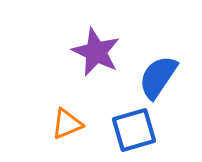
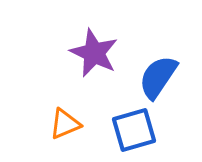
purple star: moved 2 px left, 1 px down
orange triangle: moved 2 px left
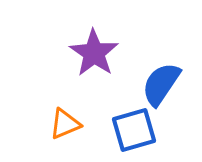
purple star: rotated 9 degrees clockwise
blue semicircle: moved 3 px right, 7 px down
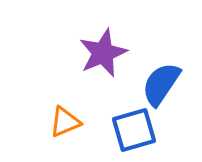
purple star: moved 9 px right; rotated 15 degrees clockwise
orange triangle: moved 2 px up
